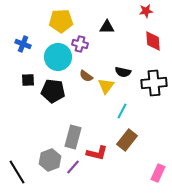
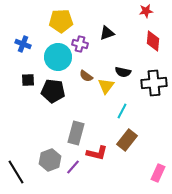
black triangle: moved 6 px down; rotated 21 degrees counterclockwise
red diamond: rotated 10 degrees clockwise
gray rectangle: moved 3 px right, 4 px up
black line: moved 1 px left
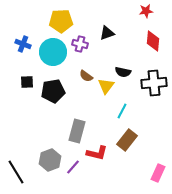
cyan circle: moved 5 px left, 5 px up
black square: moved 1 px left, 2 px down
black pentagon: rotated 15 degrees counterclockwise
gray rectangle: moved 1 px right, 2 px up
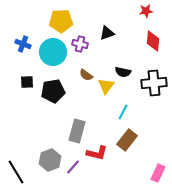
brown semicircle: moved 1 px up
cyan line: moved 1 px right, 1 px down
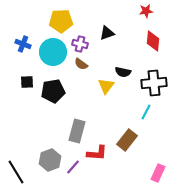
brown semicircle: moved 5 px left, 11 px up
cyan line: moved 23 px right
red L-shape: rotated 10 degrees counterclockwise
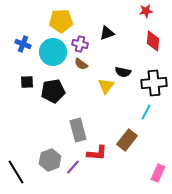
gray rectangle: moved 1 px right, 1 px up; rotated 30 degrees counterclockwise
